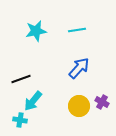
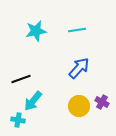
cyan cross: moved 2 px left
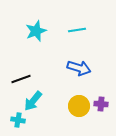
cyan star: rotated 10 degrees counterclockwise
blue arrow: rotated 65 degrees clockwise
purple cross: moved 1 px left, 2 px down; rotated 24 degrees counterclockwise
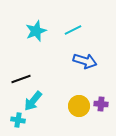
cyan line: moved 4 px left; rotated 18 degrees counterclockwise
blue arrow: moved 6 px right, 7 px up
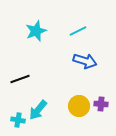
cyan line: moved 5 px right, 1 px down
black line: moved 1 px left
cyan arrow: moved 5 px right, 9 px down
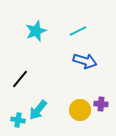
black line: rotated 30 degrees counterclockwise
yellow circle: moved 1 px right, 4 px down
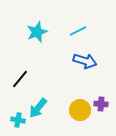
cyan star: moved 1 px right, 1 px down
cyan arrow: moved 2 px up
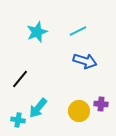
yellow circle: moved 1 px left, 1 px down
